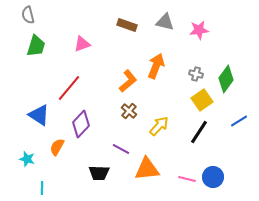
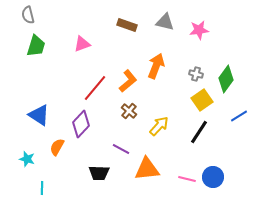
red line: moved 26 px right
blue line: moved 5 px up
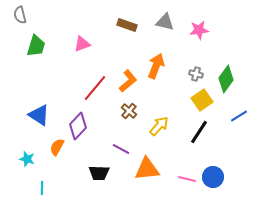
gray semicircle: moved 8 px left
purple diamond: moved 3 px left, 2 px down
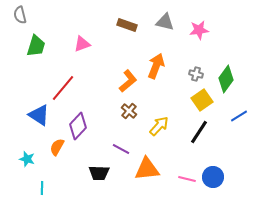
red line: moved 32 px left
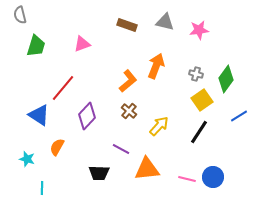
purple diamond: moved 9 px right, 10 px up
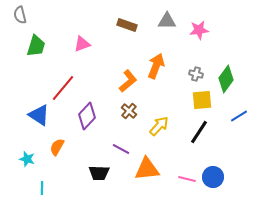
gray triangle: moved 2 px right, 1 px up; rotated 12 degrees counterclockwise
yellow square: rotated 30 degrees clockwise
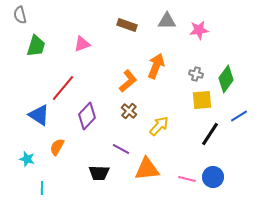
black line: moved 11 px right, 2 px down
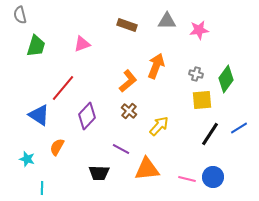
blue line: moved 12 px down
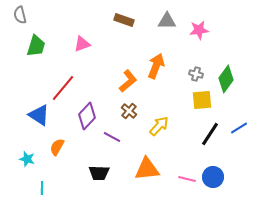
brown rectangle: moved 3 px left, 5 px up
purple line: moved 9 px left, 12 px up
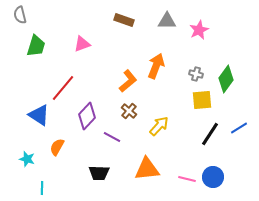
pink star: rotated 18 degrees counterclockwise
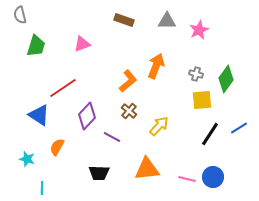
red line: rotated 16 degrees clockwise
